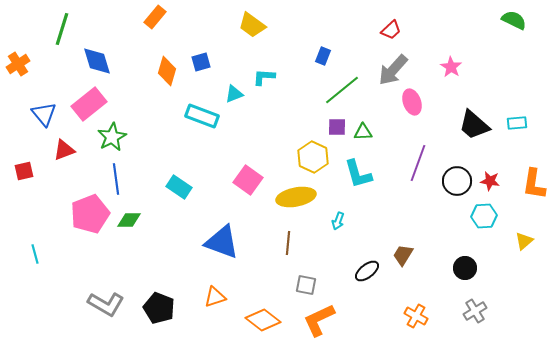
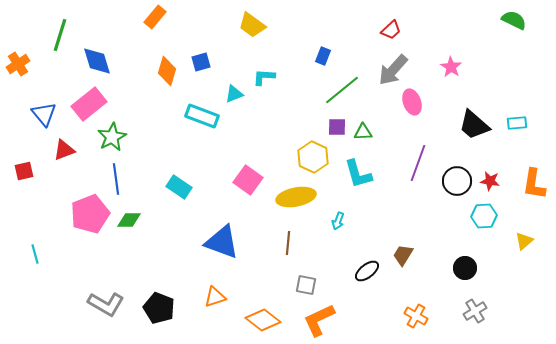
green line at (62, 29): moved 2 px left, 6 px down
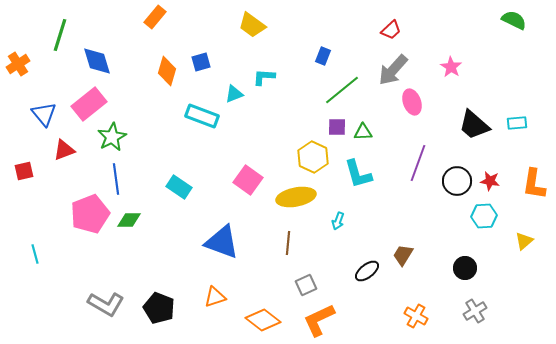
gray square at (306, 285): rotated 35 degrees counterclockwise
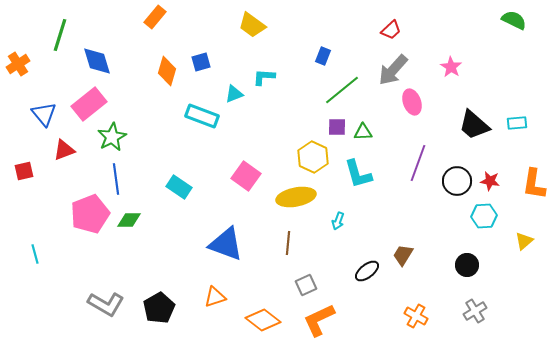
pink square at (248, 180): moved 2 px left, 4 px up
blue triangle at (222, 242): moved 4 px right, 2 px down
black circle at (465, 268): moved 2 px right, 3 px up
black pentagon at (159, 308): rotated 20 degrees clockwise
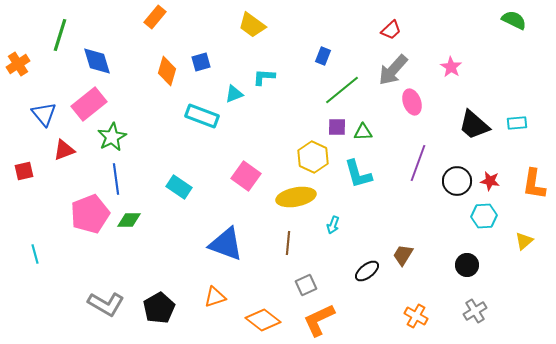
cyan arrow at (338, 221): moved 5 px left, 4 px down
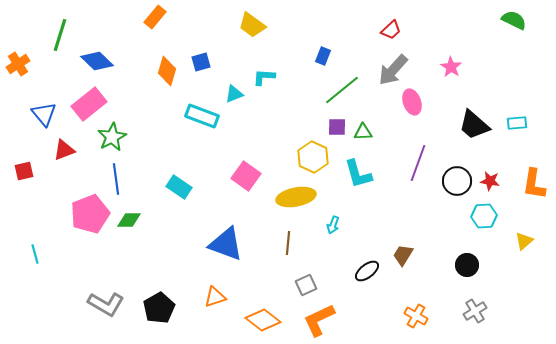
blue diamond at (97, 61): rotated 28 degrees counterclockwise
